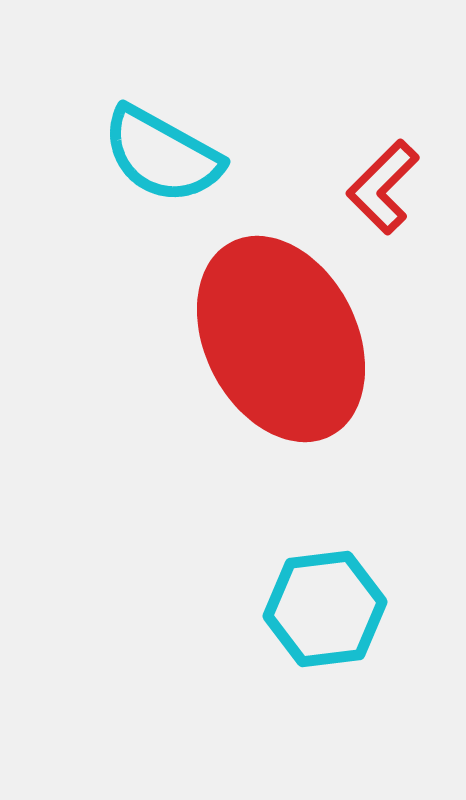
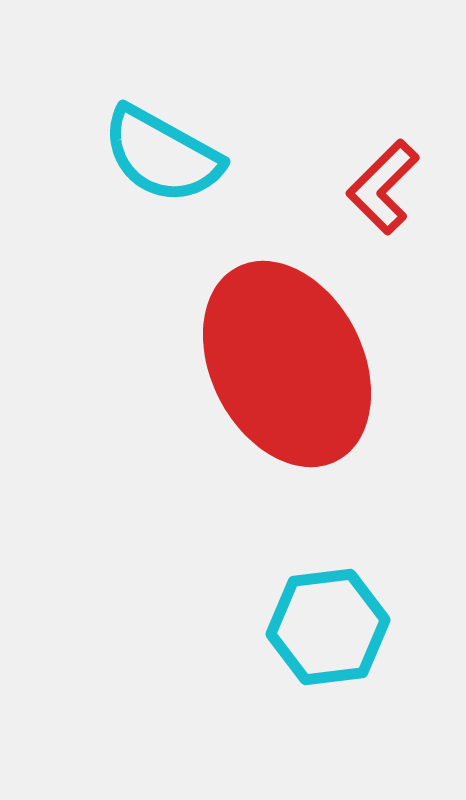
red ellipse: moved 6 px right, 25 px down
cyan hexagon: moved 3 px right, 18 px down
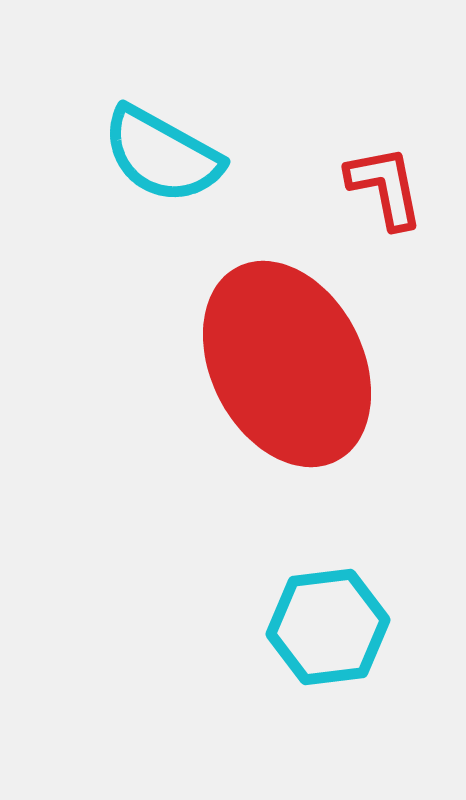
red L-shape: moved 2 px right; rotated 124 degrees clockwise
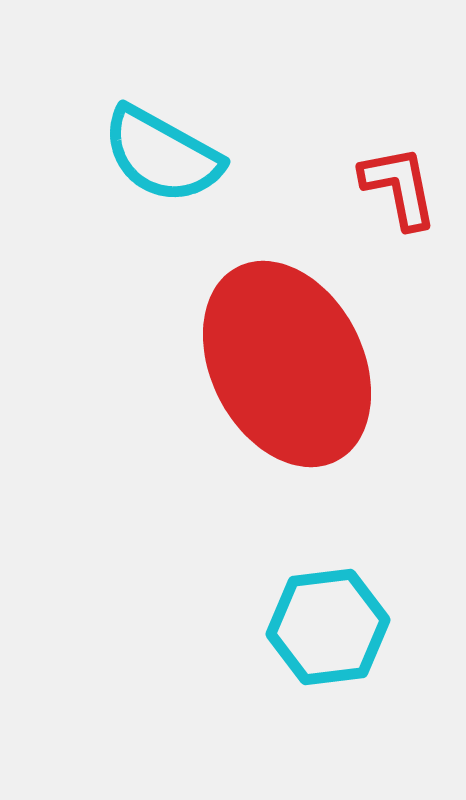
red L-shape: moved 14 px right
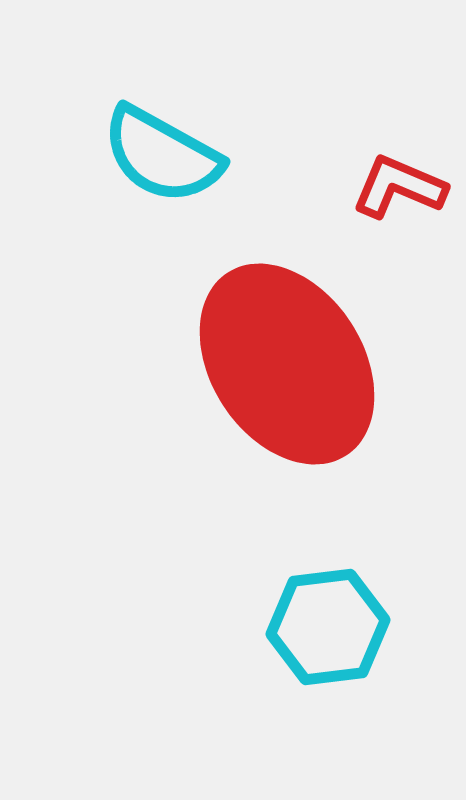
red L-shape: rotated 56 degrees counterclockwise
red ellipse: rotated 6 degrees counterclockwise
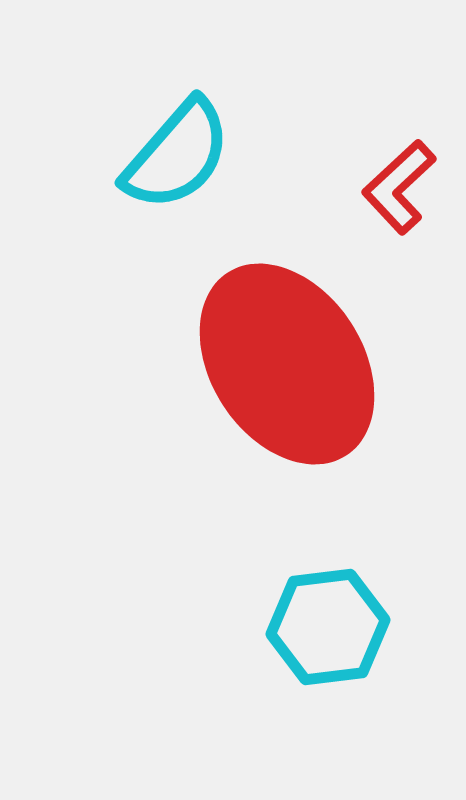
cyan semicircle: moved 15 px right; rotated 78 degrees counterclockwise
red L-shape: rotated 66 degrees counterclockwise
